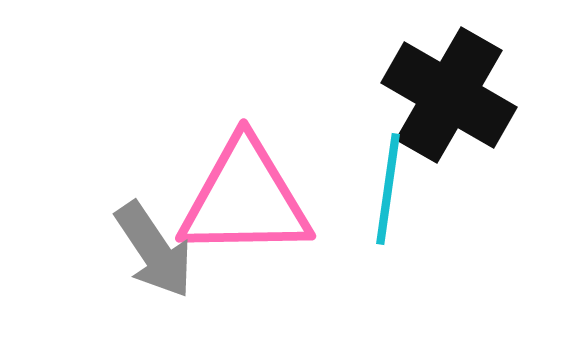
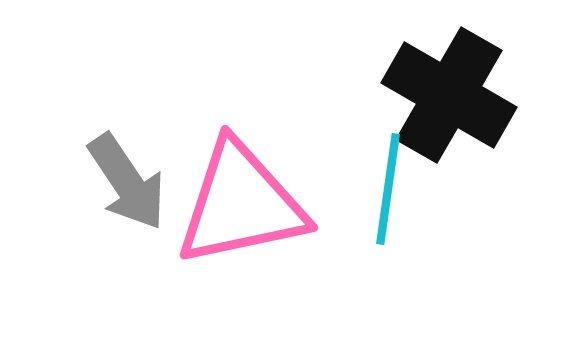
pink triangle: moved 4 px left, 5 px down; rotated 11 degrees counterclockwise
gray arrow: moved 27 px left, 68 px up
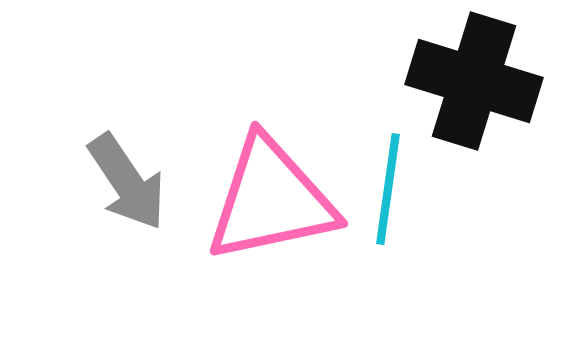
black cross: moved 25 px right, 14 px up; rotated 13 degrees counterclockwise
pink triangle: moved 30 px right, 4 px up
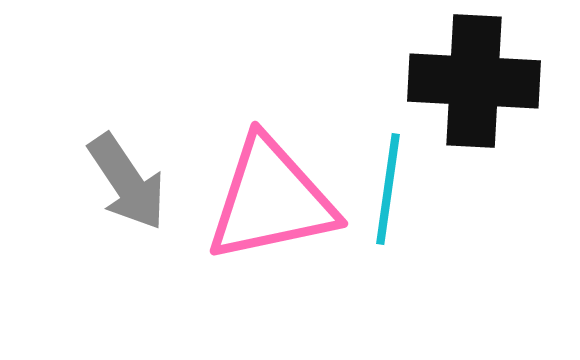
black cross: rotated 14 degrees counterclockwise
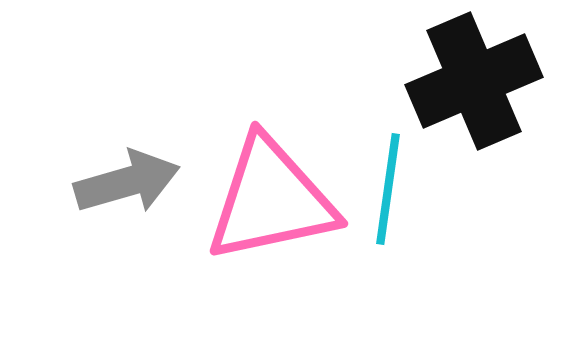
black cross: rotated 26 degrees counterclockwise
gray arrow: rotated 72 degrees counterclockwise
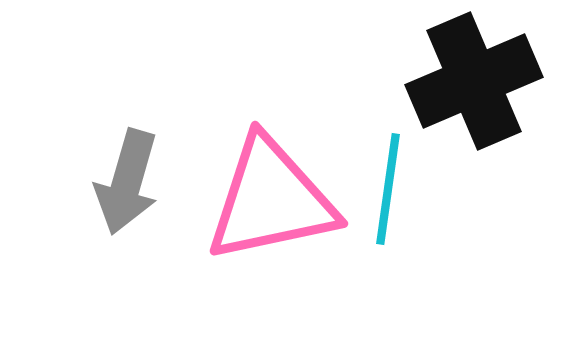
gray arrow: rotated 122 degrees clockwise
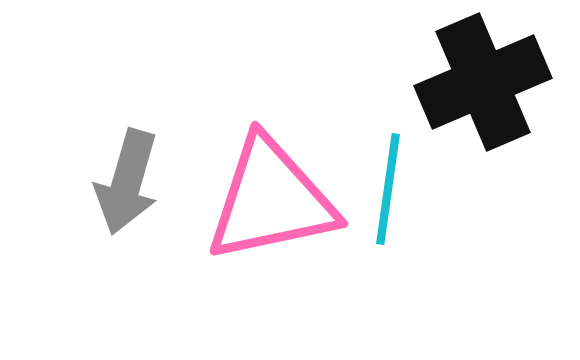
black cross: moved 9 px right, 1 px down
